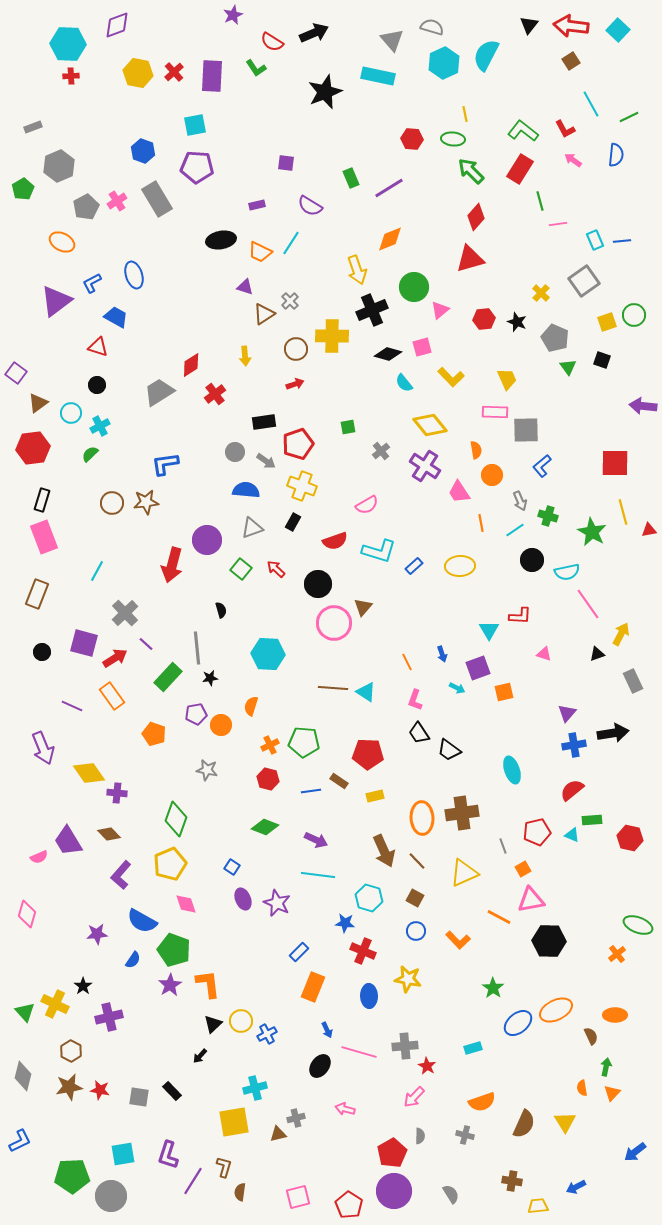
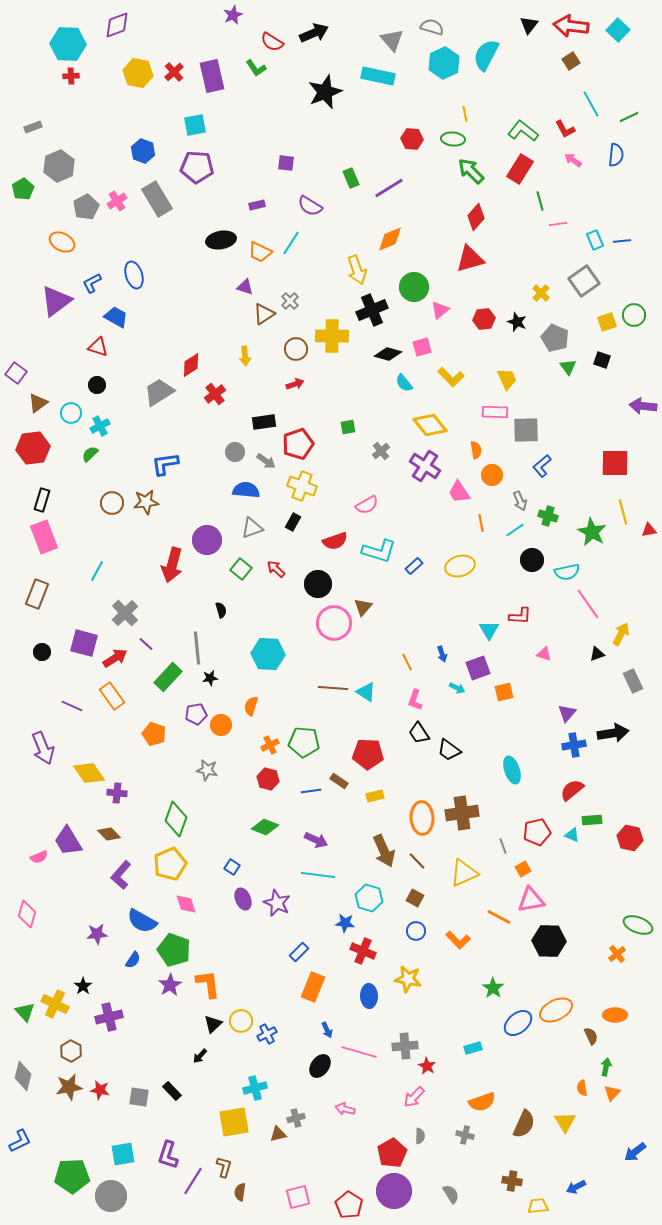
purple rectangle at (212, 76): rotated 16 degrees counterclockwise
yellow ellipse at (460, 566): rotated 12 degrees counterclockwise
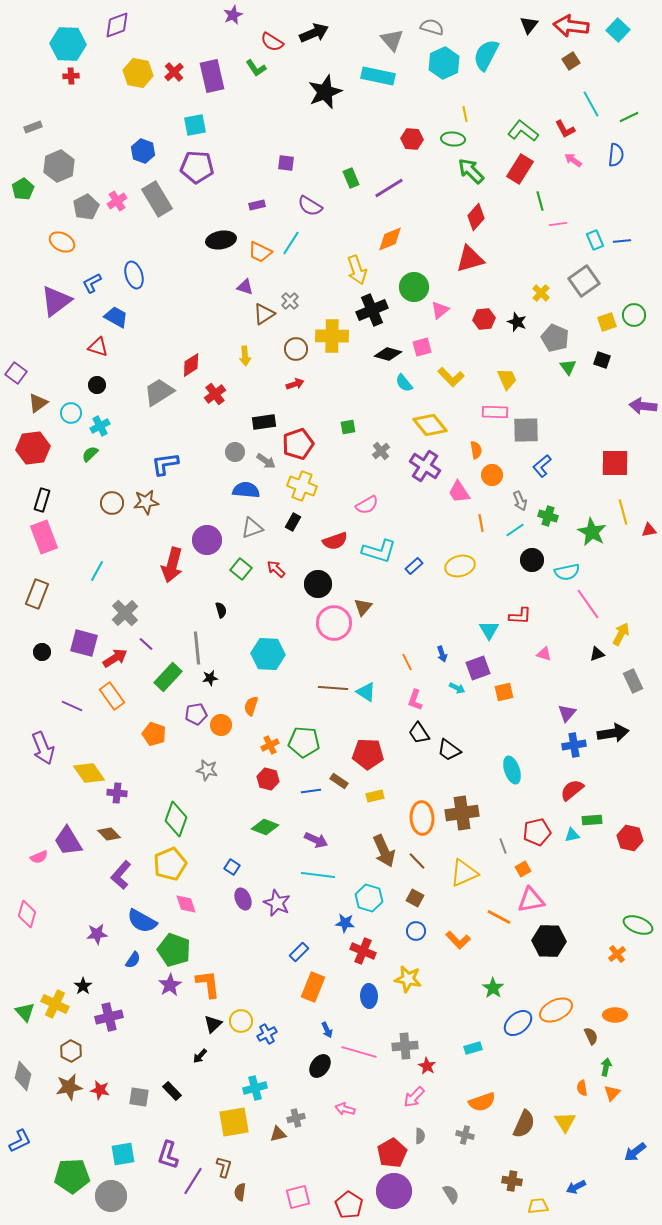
cyan triangle at (572, 835): rotated 35 degrees counterclockwise
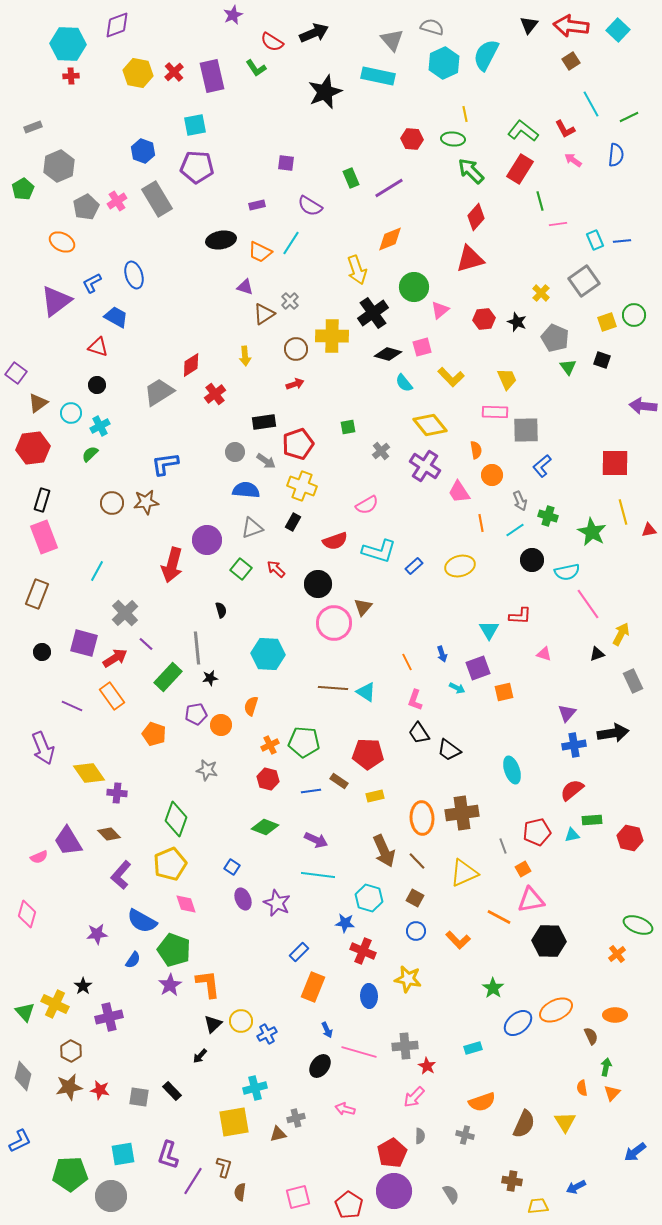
black cross at (372, 310): moved 1 px right, 3 px down; rotated 12 degrees counterclockwise
green pentagon at (72, 1176): moved 2 px left, 2 px up
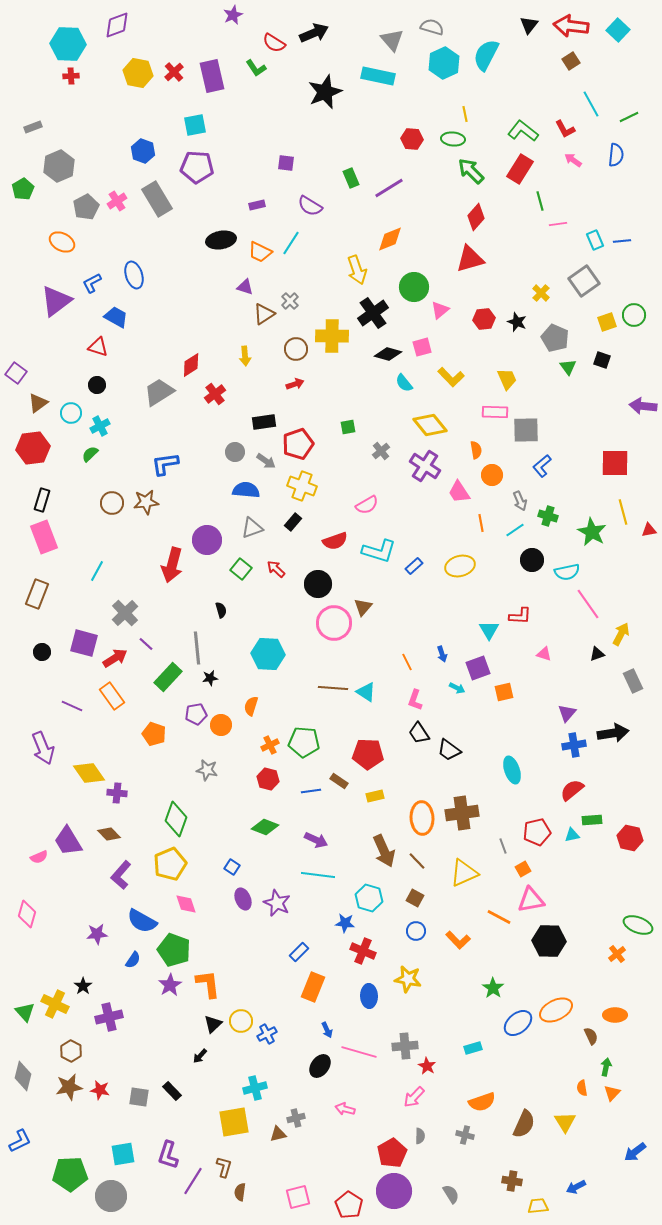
red semicircle at (272, 42): moved 2 px right, 1 px down
black rectangle at (293, 522): rotated 12 degrees clockwise
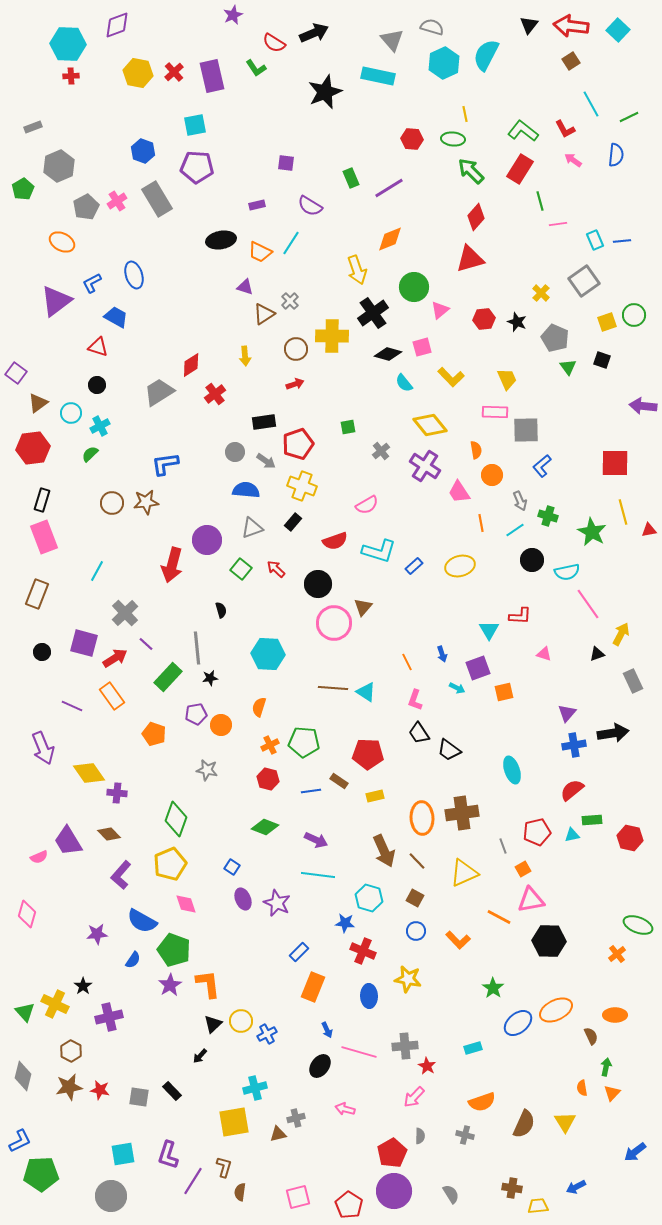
orange semicircle at (251, 706): moved 8 px right, 1 px down
green pentagon at (70, 1174): moved 29 px left
brown cross at (512, 1181): moved 7 px down
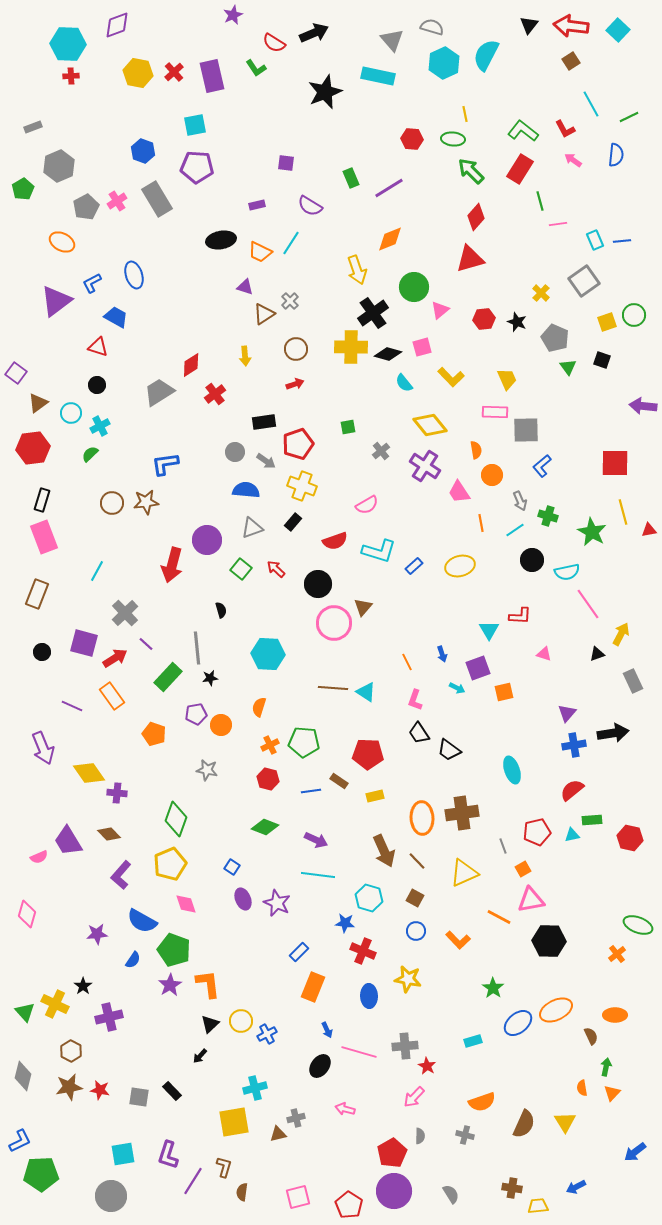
yellow cross at (332, 336): moved 19 px right, 11 px down
black triangle at (213, 1024): moved 3 px left
cyan rectangle at (473, 1048): moved 7 px up
brown semicircle at (240, 1192): moved 2 px right
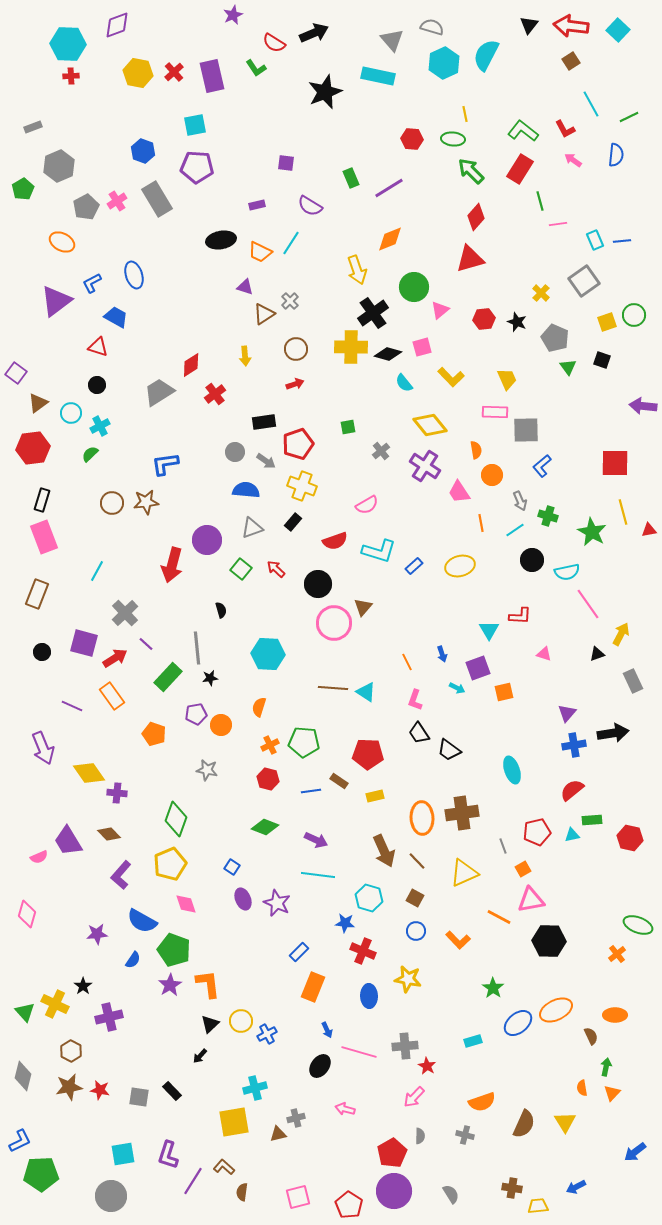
brown L-shape at (224, 1167): rotated 65 degrees counterclockwise
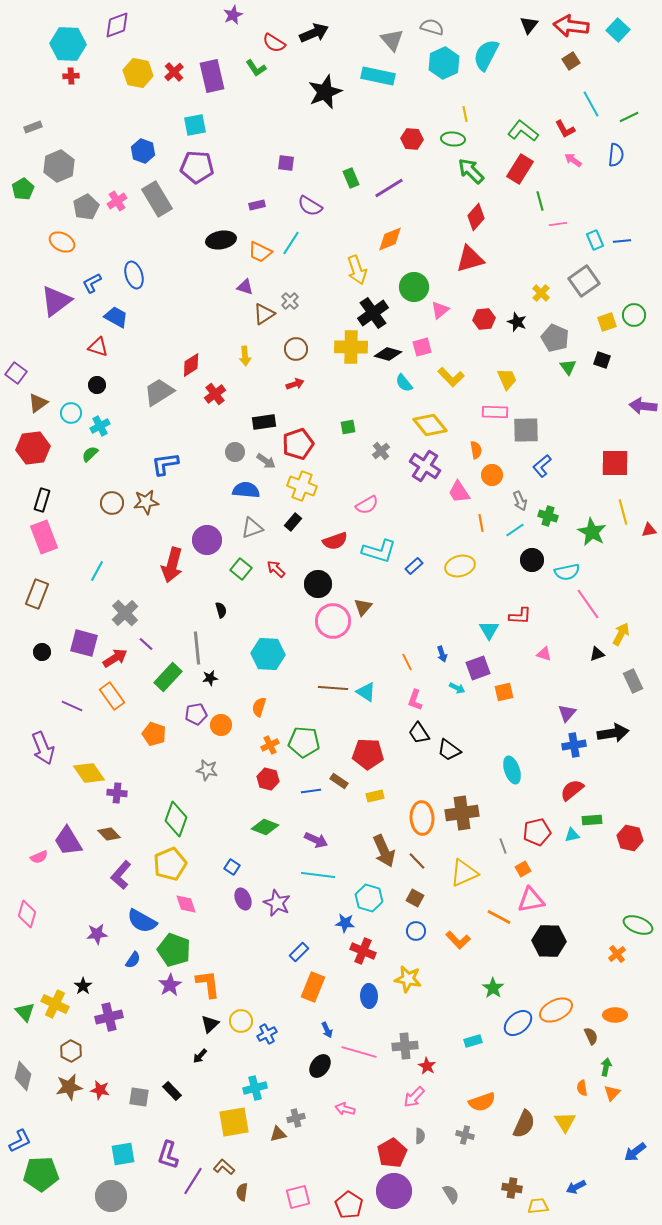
pink circle at (334, 623): moved 1 px left, 2 px up
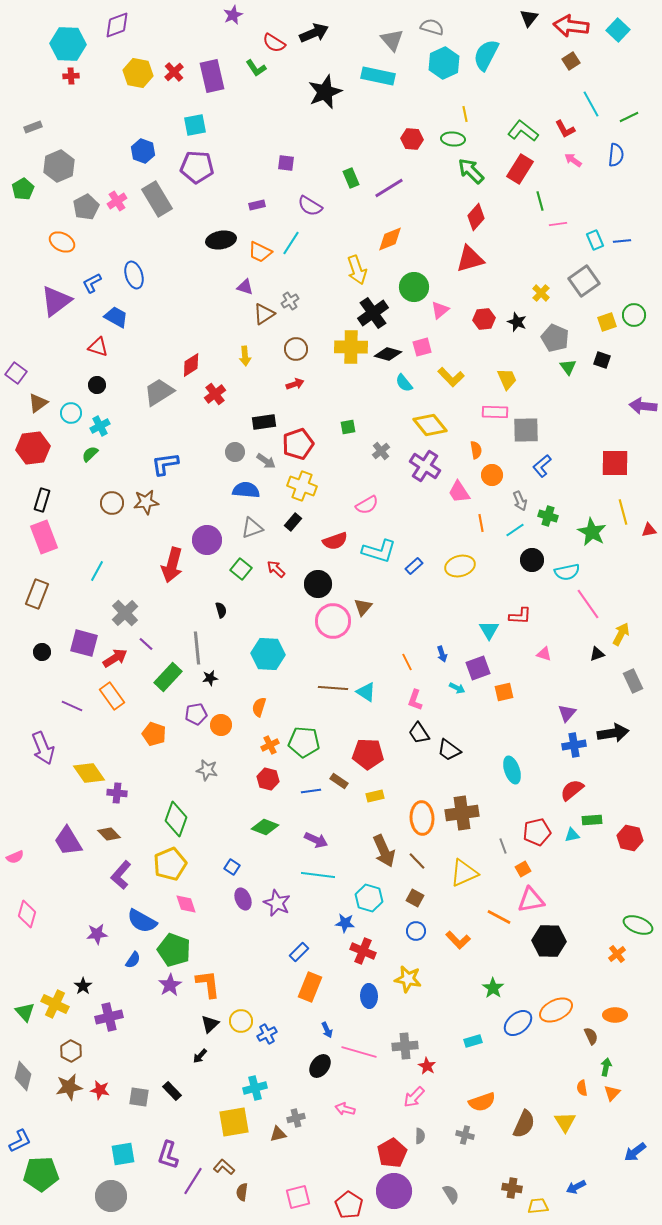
black triangle at (529, 25): moved 7 px up
gray cross at (290, 301): rotated 12 degrees clockwise
pink semicircle at (39, 857): moved 24 px left
orange rectangle at (313, 987): moved 3 px left
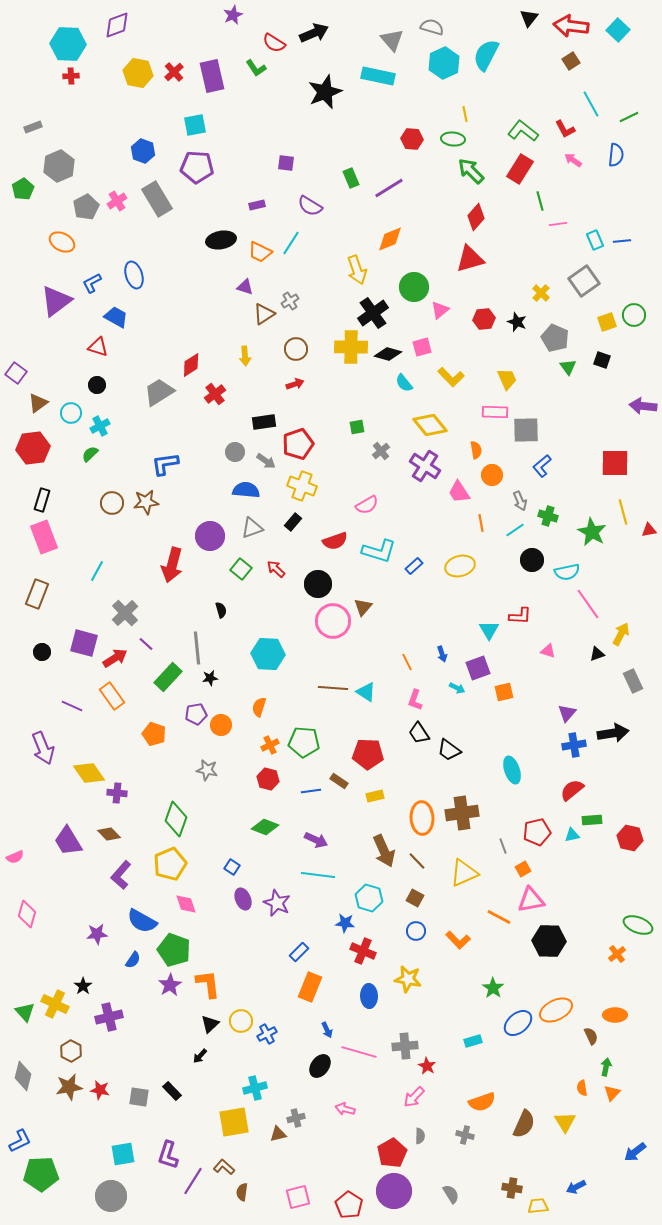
green square at (348, 427): moved 9 px right
purple circle at (207, 540): moved 3 px right, 4 px up
pink triangle at (544, 654): moved 4 px right, 3 px up
